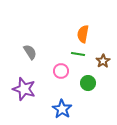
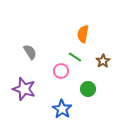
green line: moved 3 px left, 3 px down; rotated 24 degrees clockwise
green circle: moved 6 px down
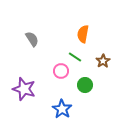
gray semicircle: moved 2 px right, 13 px up
green circle: moved 3 px left, 4 px up
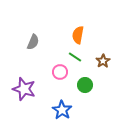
orange semicircle: moved 5 px left, 1 px down
gray semicircle: moved 1 px right, 3 px down; rotated 56 degrees clockwise
pink circle: moved 1 px left, 1 px down
blue star: moved 1 px down
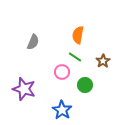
pink circle: moved 2 px right
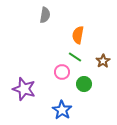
gray semicircle: moved 12 px right, 27 px up; rotated 14 degrees counterclockwise
green circle: moved 1 px left, 1 px up
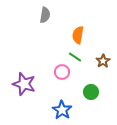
green circle: moved 7 px right, 8 px down
purple star: moved 5 px up
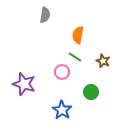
brown star: rotated 16 degrees counterclockwise
